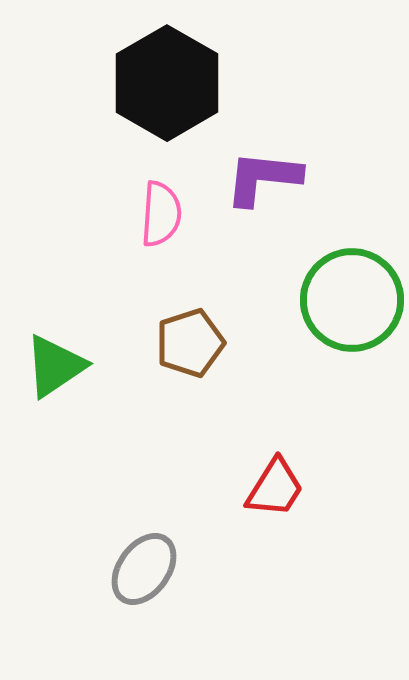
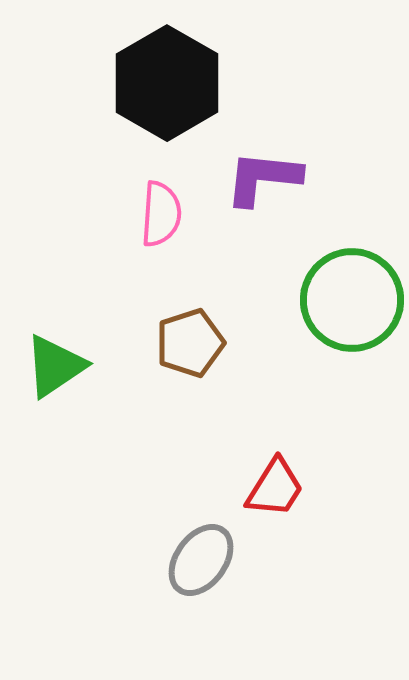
gray ellipse: moved 57 px right, 9 px up
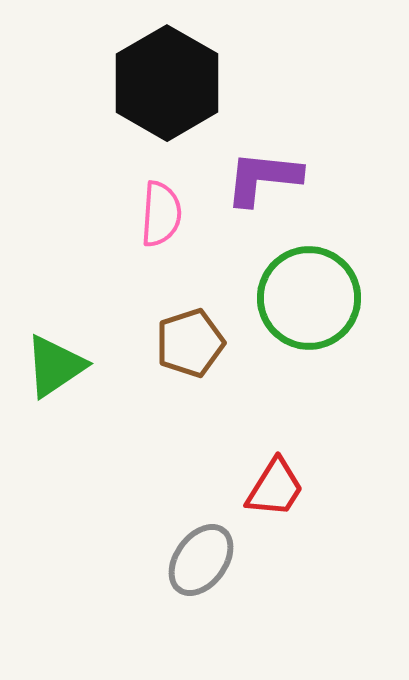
green circle: moved 43 px left, 2 px up
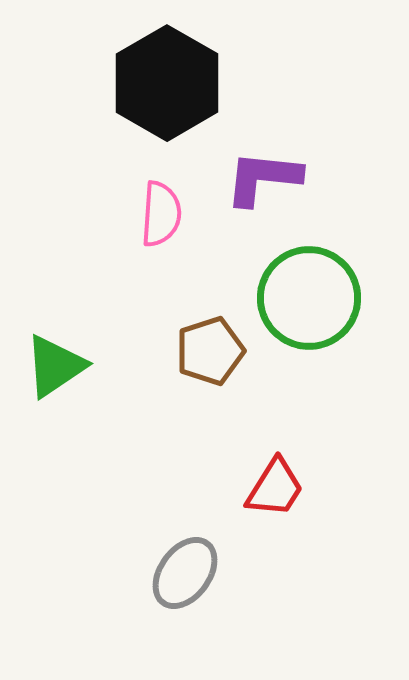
brown pentagon: moved 20 px right, 8 px down
gray ellipse: moved 16 px left, 13 px down
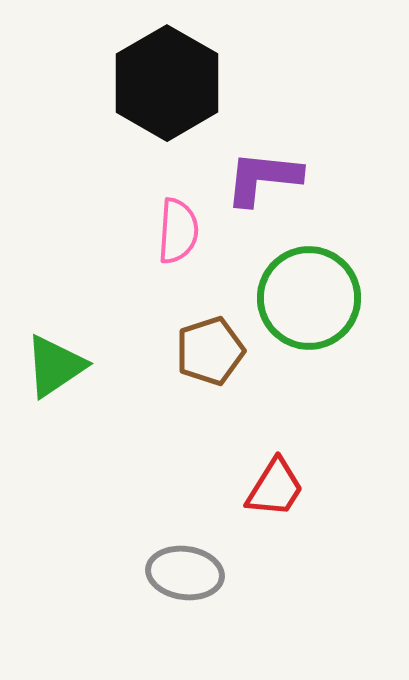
pink semicircle: moved 17 px right, 17 px down
gray ellipse: rotated 62 degrees clockwise
